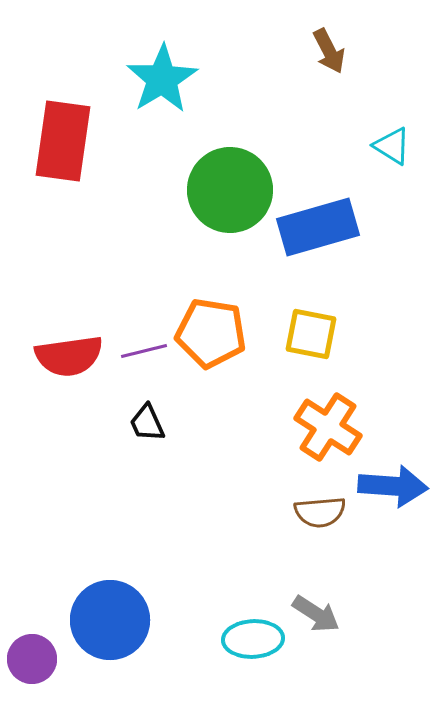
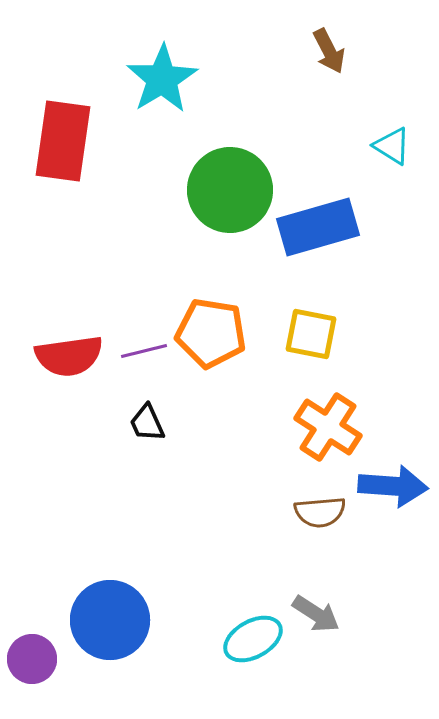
cyan ellipse: rotated 26 degrees counterclockwise
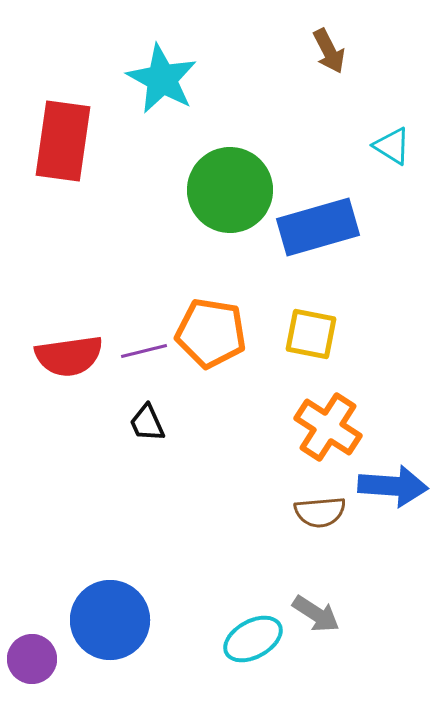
cyan star: rotated 12 degrees counterclockwise
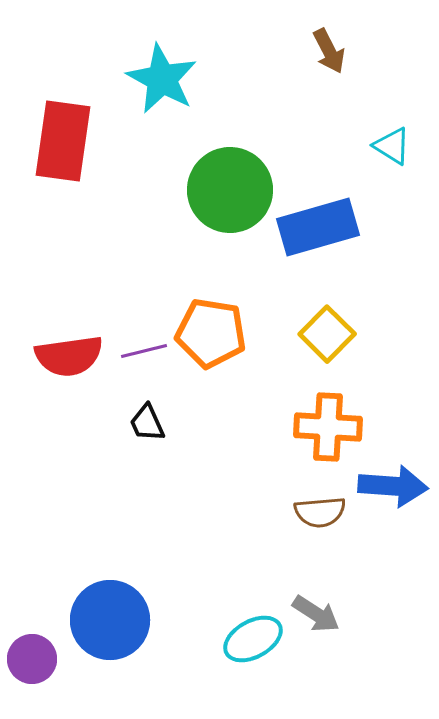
yellow square: moved 16 px right; rotated 34 degrees clockwise
orange cross: rotated 30 degrees counterclockwise
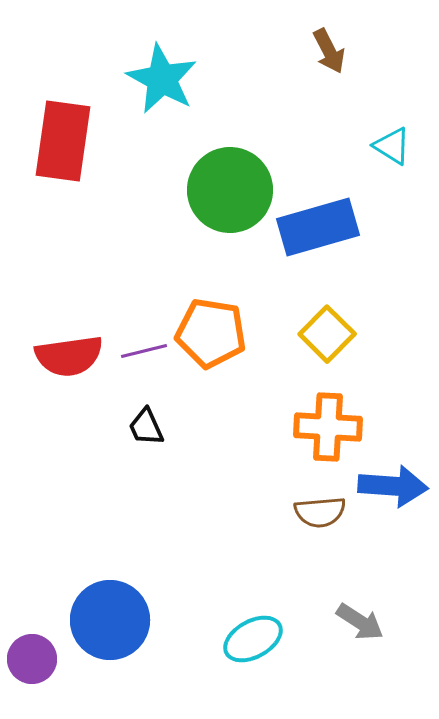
black trapezoid: moved 1 px left, 4 px down
gray arrow: moved 44 px right, 8 px down
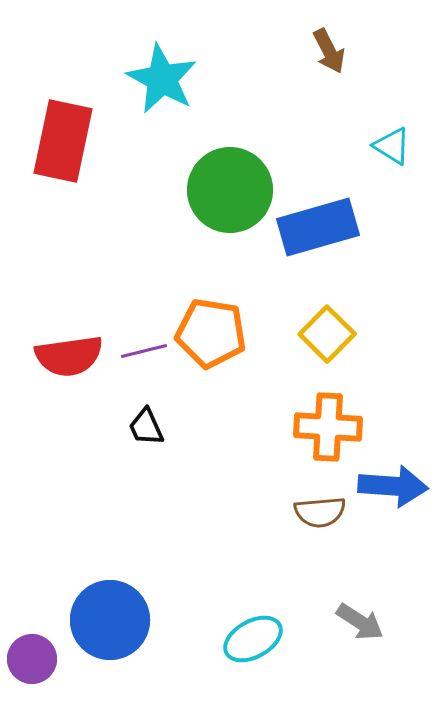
red rectangle: rotated 4 degrees clockwise
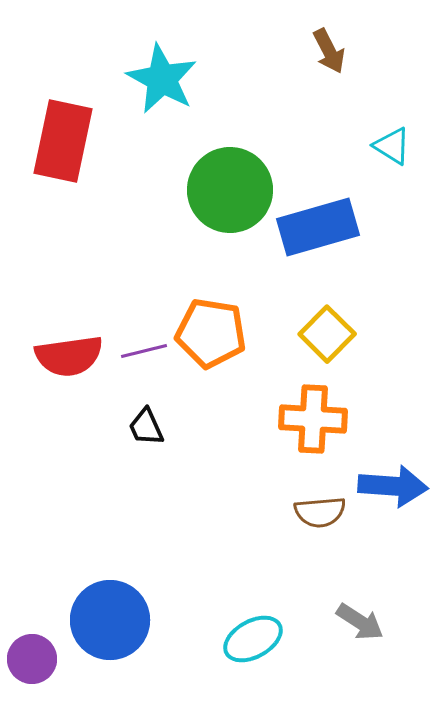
orange cross: moved 15 px left, 8 px up
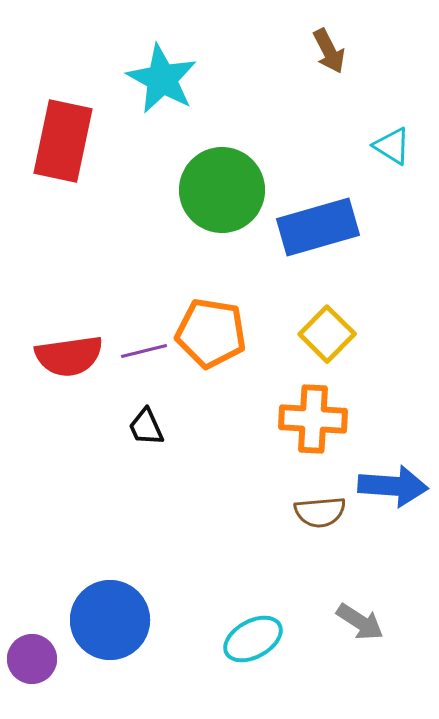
green circle: moved 8 px left
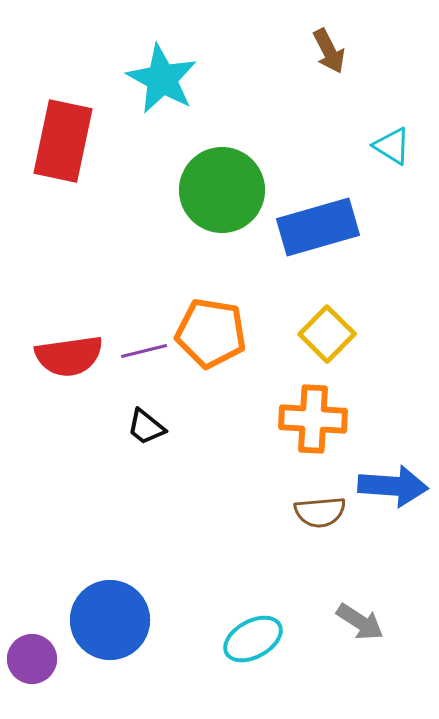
black trapezoid: rotated 27 degrees counterclockwise
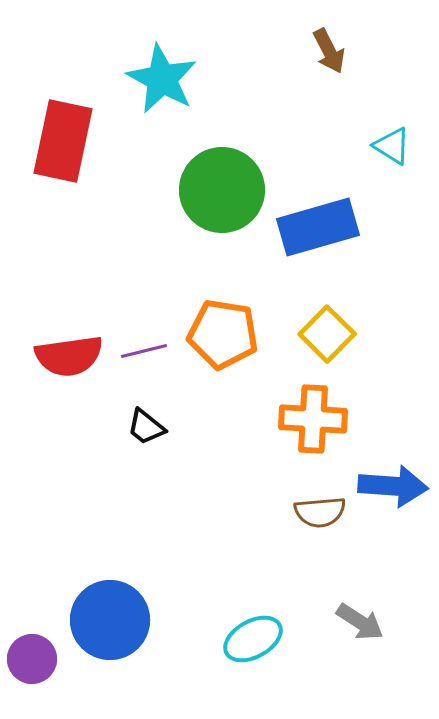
orange pentagon: moved 12 px right, 1 px down
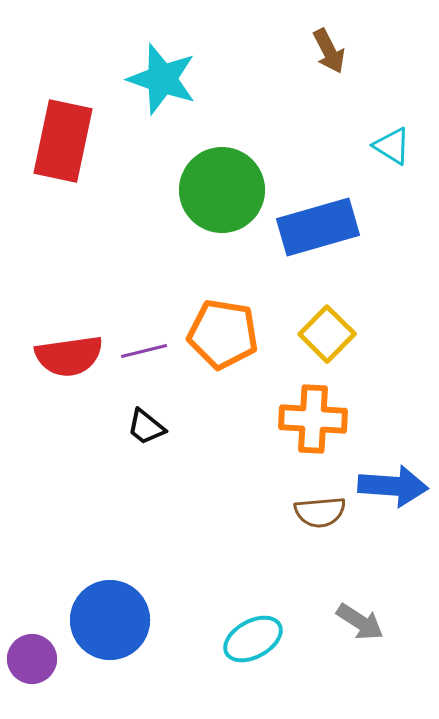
cyan star: rotated 10 degrees counterclockwise
